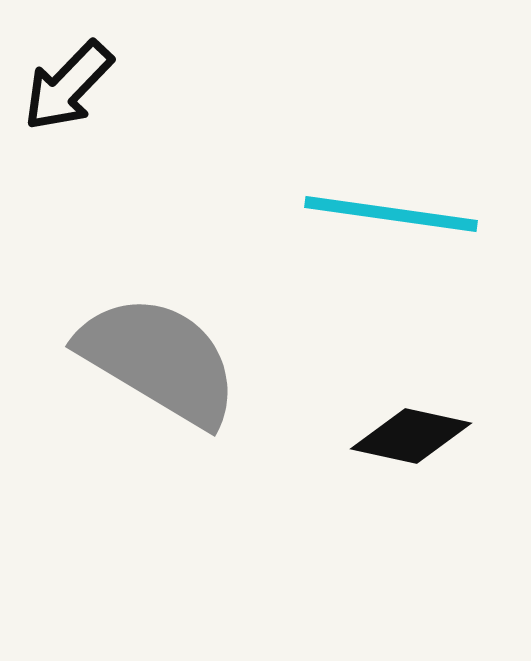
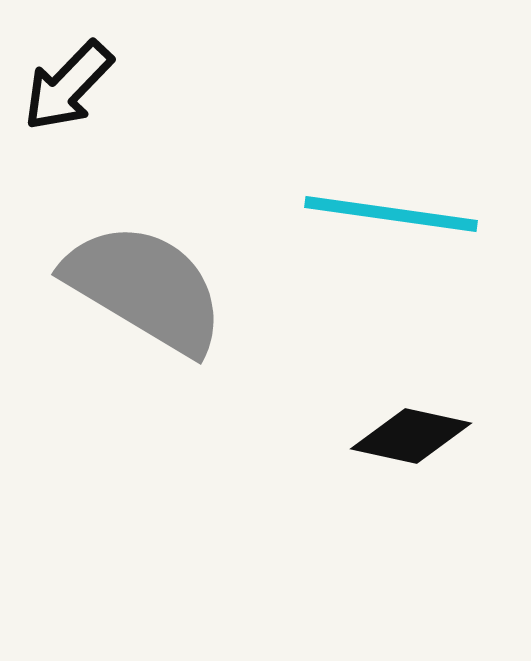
gray semicircle: moved 14 px left, 72 px up
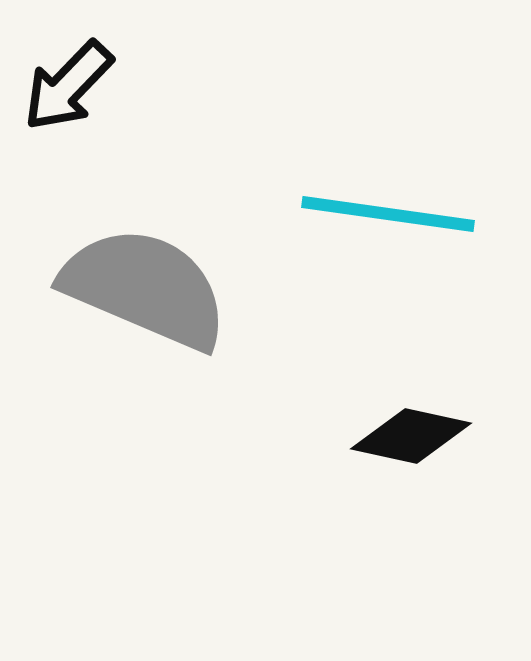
cyan line: moved 3 px left
gray semicircle: rotated 8 degrees counterclockwise
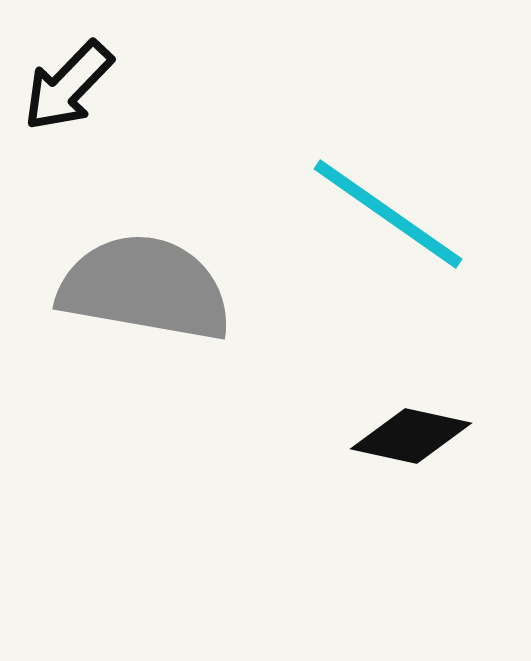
cyan line: rotated 27 degrees clockwise
gray semicircle: rotated 13 degrees counterclockwise
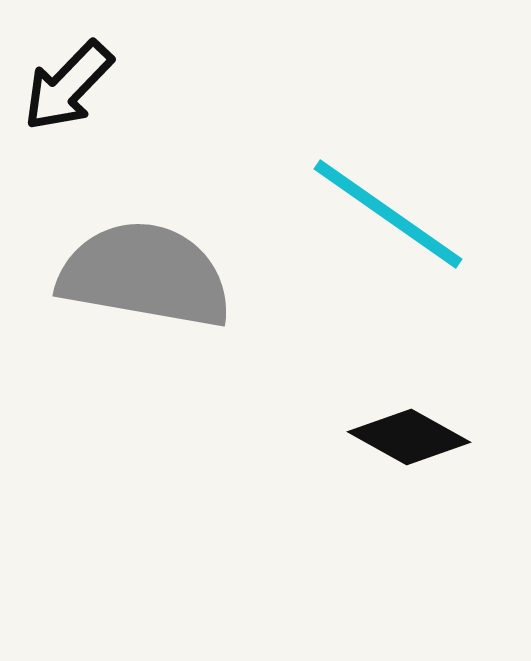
gray semicircle: moved 13 px up
black diamond: moved 2 px left, 1 px down; rotated 17 degrees clockwise
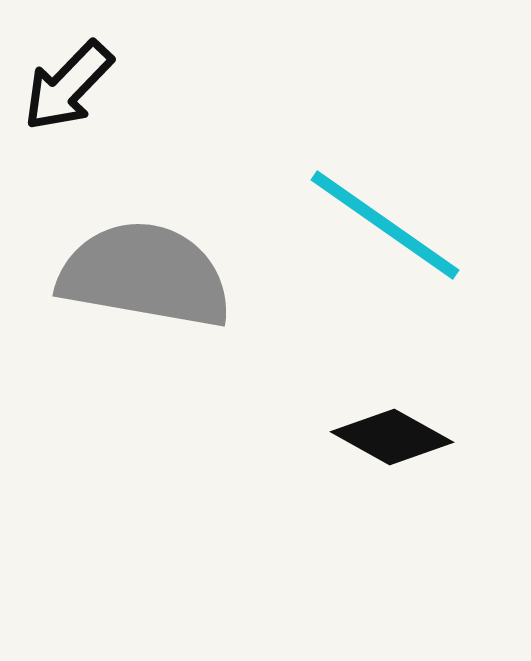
cyan line: moved 3 px left, 11 px down
black diamond: moved 17 px left
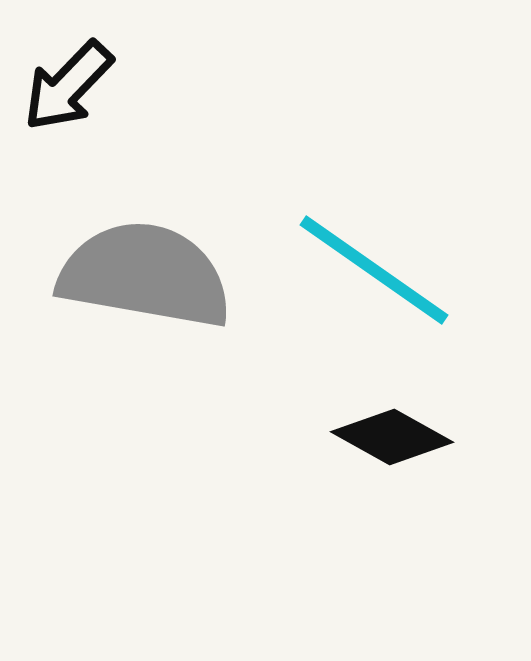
cyan line: moved 11 px left, 45 px down
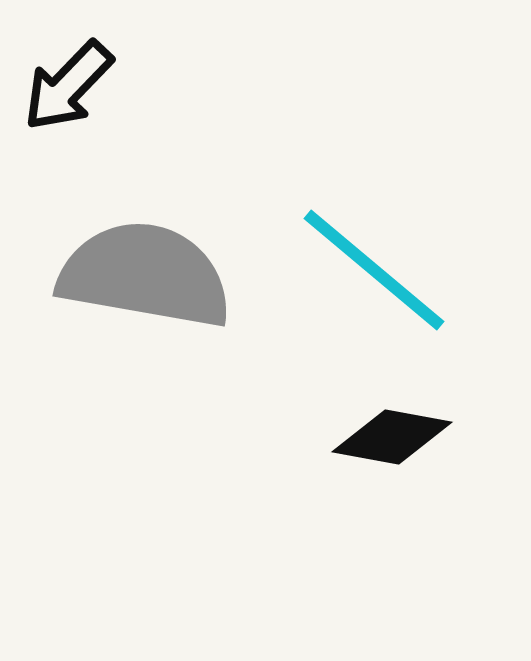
cyan line: rotated 5 degrees clockwise
black diamond: rotated 19 degrees counterclockwise
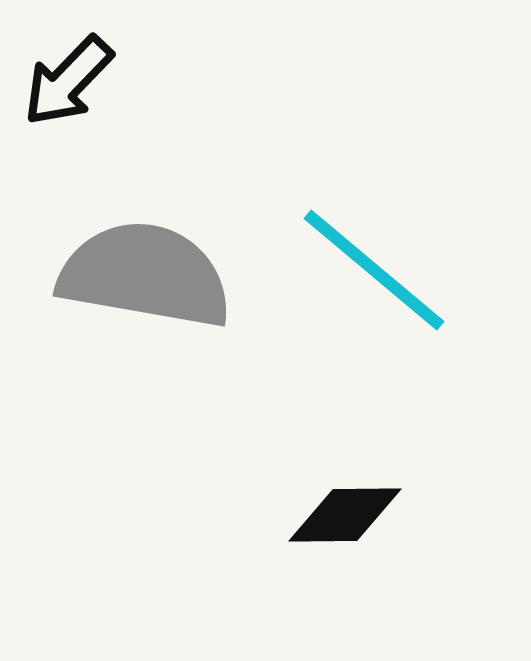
black arrow: moved 5 px up
black diamond: moved 47 px left, 78 px down; rotated 11 degrees counterclockwise
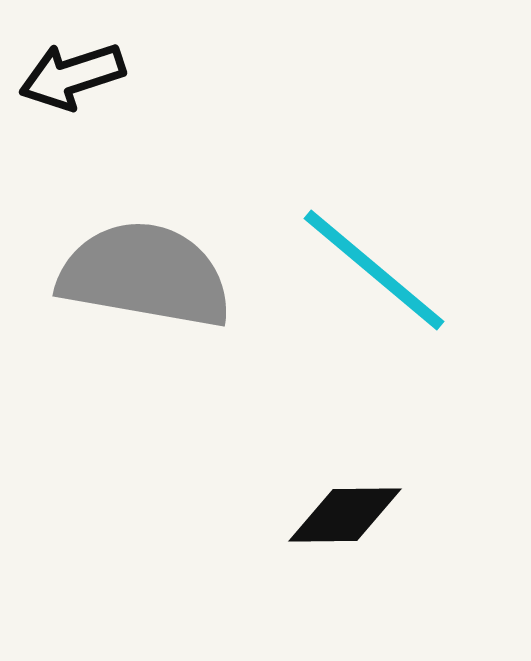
black arrow: moved 4 px right, 5 px up; rotated 28 degrees clockwise
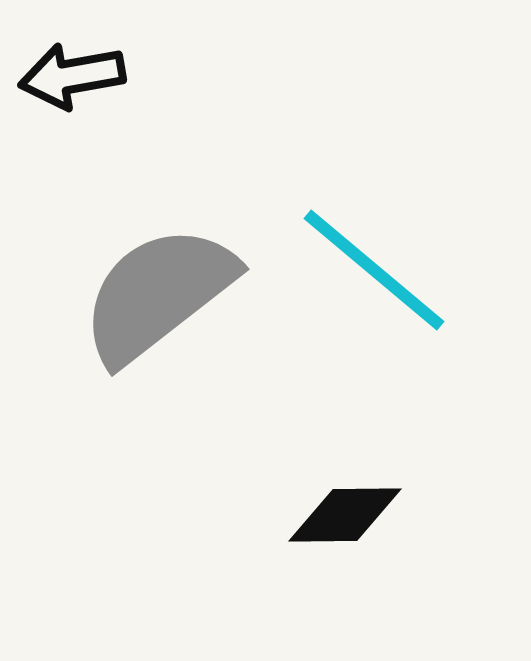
black arrow: rotated 8 degrees clockwise
gray semicircle: moved 13 px right, 19 px down; rotated 48 degrees counterclockwise
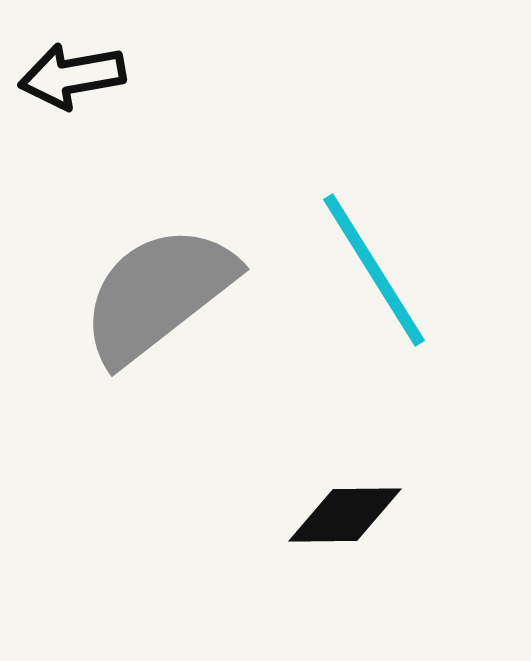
cyan line: rotated 18 degrees clockwise
